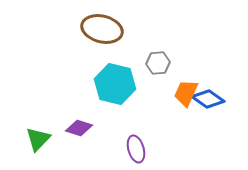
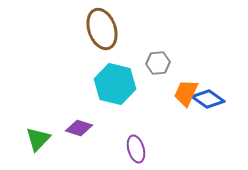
brown ellipse: rotated 57 degrees clockwise
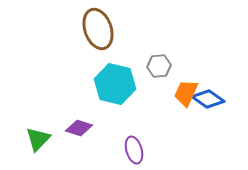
brown ellipse: moved 4 px left
gray hexagon: moved 1 px right, 3 px down
purple ellipse: moved 2 px left, 1 px down
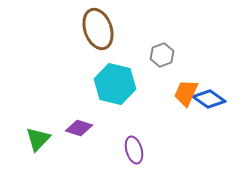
gray hexagon: moved 3 px right, 11 px up; rotated 15 degrees counterclockwise
blue diamond: moved 1 px right
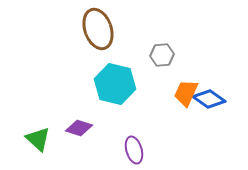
gray hexagon: rotated 15 degrees clockwise
green triangle: rotated 32 degrees counterclockwise
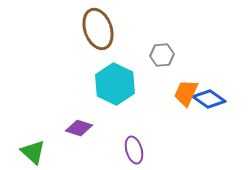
cyan hexagon: rotated 12 degrees clockwise
green triangle: moved 5 px left, 13 px down
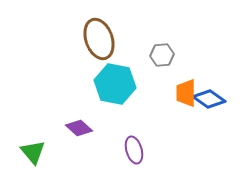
brown ellipse: moved 1 px right, 10 px down
cyan hexagon: rotated 15 degrees counterclockwise
orange trapezoid: rotated 24 degrees counterclockwise
purple diamond: rotated 24 degrees clockwise
green triangle: rotated 8 degrees clockwise
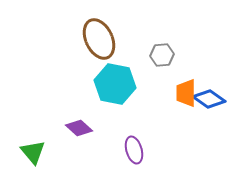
brown ellipse: rotated 6 degrees counterclockwise
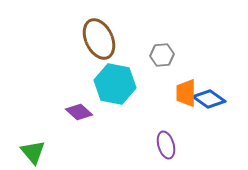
purple diamond: moved 16 px up
purple ellipse: moved 32 px right, 5 px up
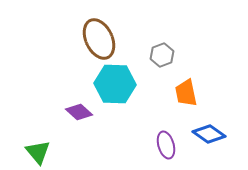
gray hexagon: rotated 15 degrees counterclockwise
cyan hexagon: rotated 9 degrees counterclockwise
orange trapezoid: rotated 12 degrees counterclockwise
blue diamond: moved 35 px down
green triangle: moved 5 px right
